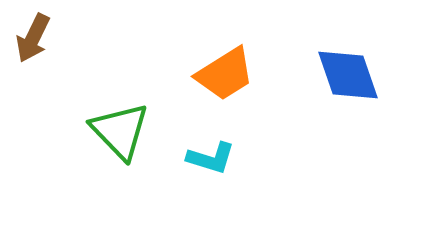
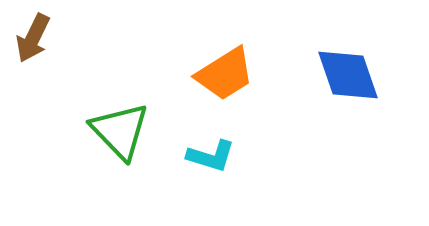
cyan L-shape: moved 2 px up
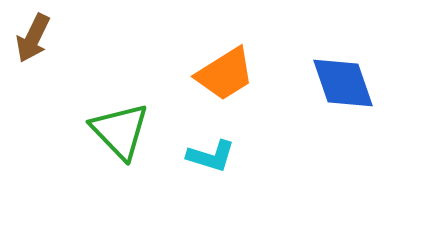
blue diamond: moved 5 px left, 8 px down
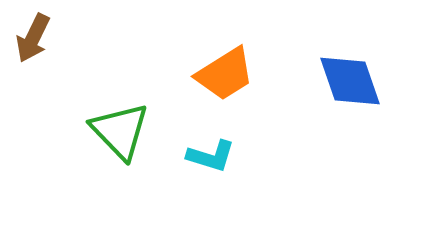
blue diamond: moved 7 px right, 2 px up
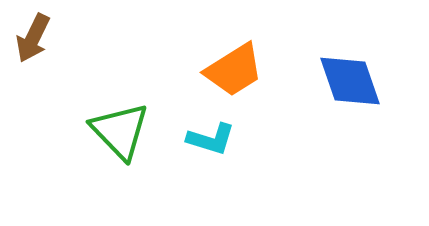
orange trapezoid: moved 9 px right, 4 px up
cyan L-shape: moved 17 px up
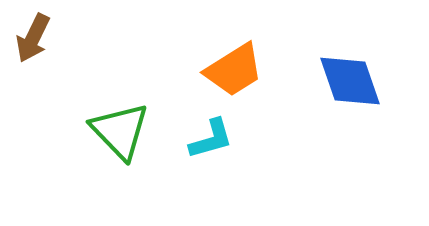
cyan L-shape: rotated 33 degrees counterclockwise
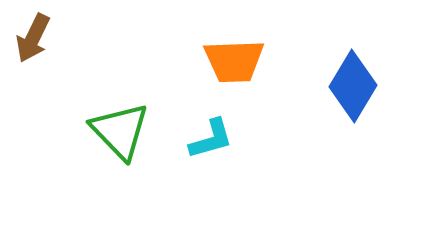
orange trapezoid: moved 9 px up; rotated 30 degrees clockwise
blue diamond: moved 3 px right, 5 px down; rotated 50 degrees clockwise
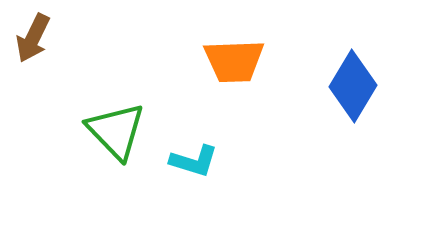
green triangle: moved 4 px left
cyan L-shape: moved 17 px left, 22 px down; rotated 33 degrees clockwise
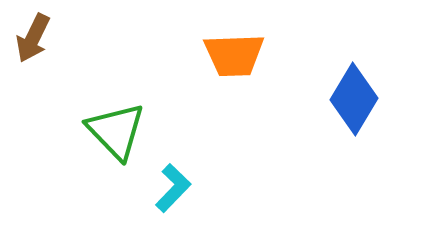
orange trapezoid: moved 6 px up
blue diamond: moved 1 px right, 13 px down
cyan L-shape: moved 21 px left, 27 px down; rotated 63 degrees counterclockwise
